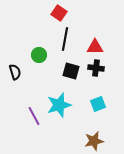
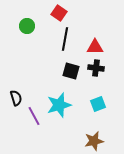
green circle: moved 12 px left, 29 px up
black semicircle: moved 1 px right, 26 px down
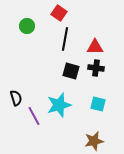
cyan square: rotated 35 degrees clockwise
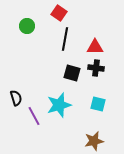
black square: moved 1 px right, 2 px down
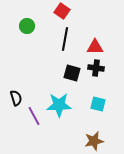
red square: moved 3 px right, 2 px up
cyan star: rotated 15 degrees clockwise
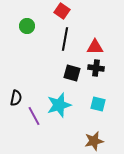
black semicircle: rotated 28 degrees clockwise
cyan star: rotated 15 degrees counterclockwise
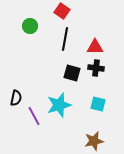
green circle: moved 3 px right
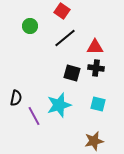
black line: moved 1 px up; rotated 40 degrees clockwise
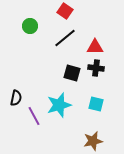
red square: moved 3 px right
cyan square: moved 2 px left
brown star: moved 1 px left
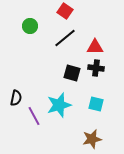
brown star: moved 1 px left, 2 px up
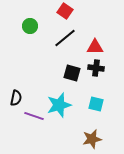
purple line: rotated 42 degrees counterclockwise
